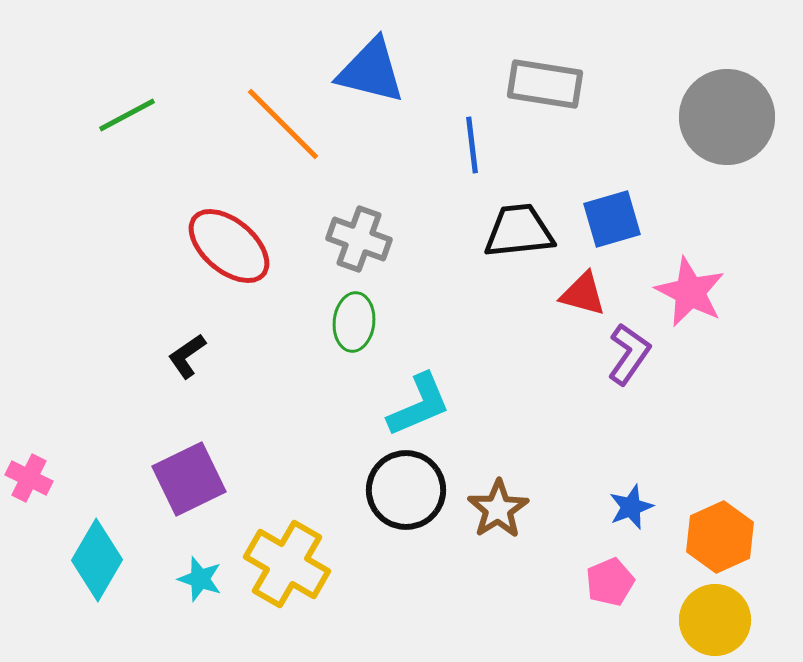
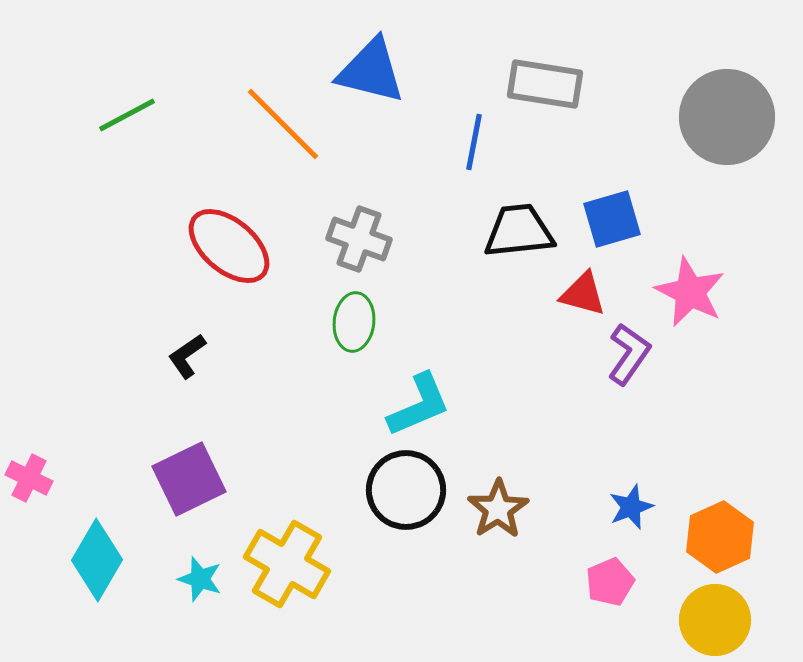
blue line: moved 2 px right, 3 px up; rotated 18 degrees clockwise
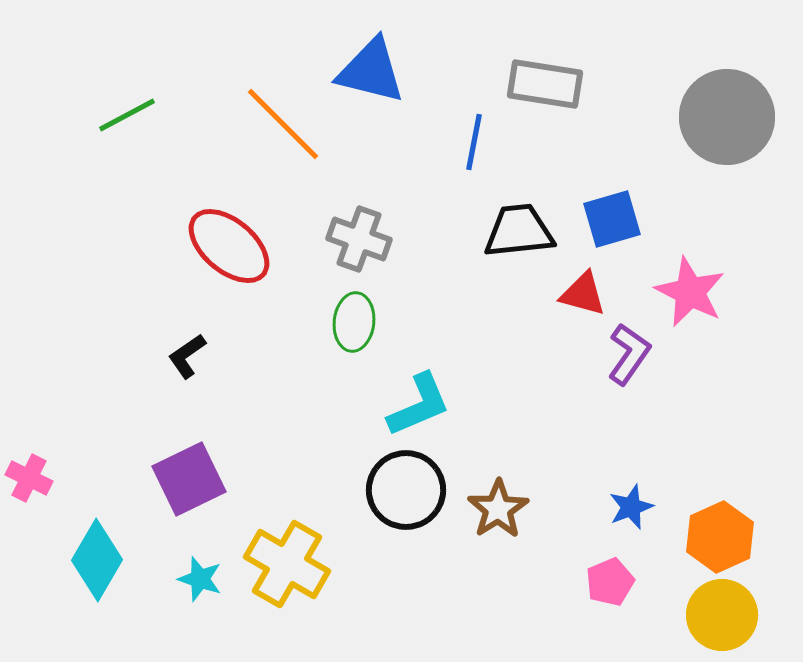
yellow circle: moved 7 px right, 5 px up
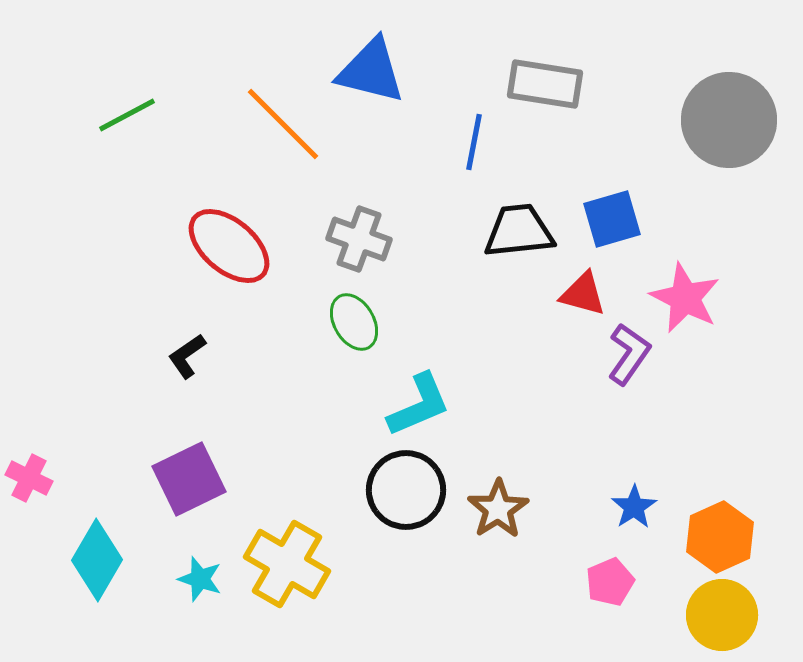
gray circle: moved 2 px right, 3 px down
pink star: moved 5 px left, 6 px down
green ellipse: rotated 36 degrees counterclockwise
blue star: moved 3 px right; rotated 12 degrees counterclockwise
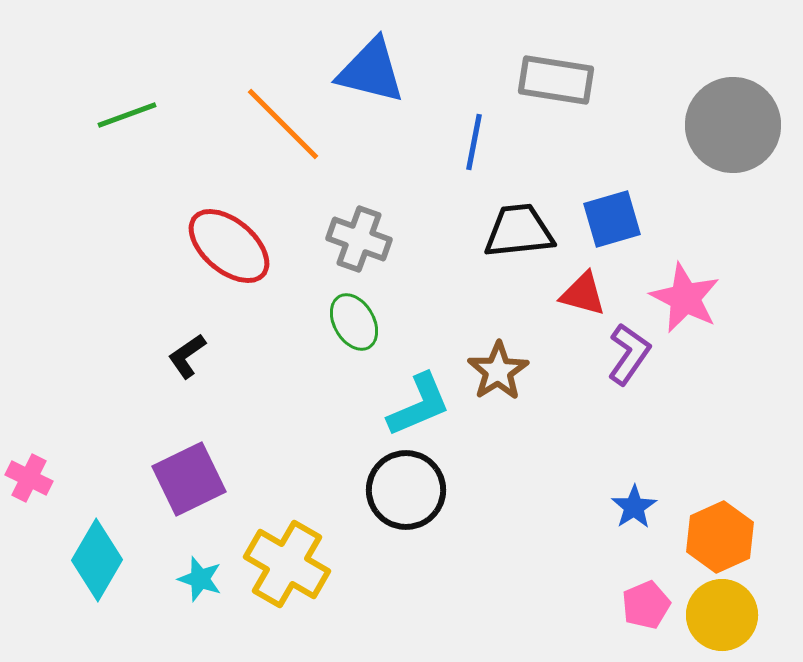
gray rectangle: moved 11 px right, 4 px up
green line: rotated 8 degrees clockwise
gray circle: moved 4 px right, 5 px down
brown star: moved 138 px up
pink pentagon: moved 36 px right, 23 px down
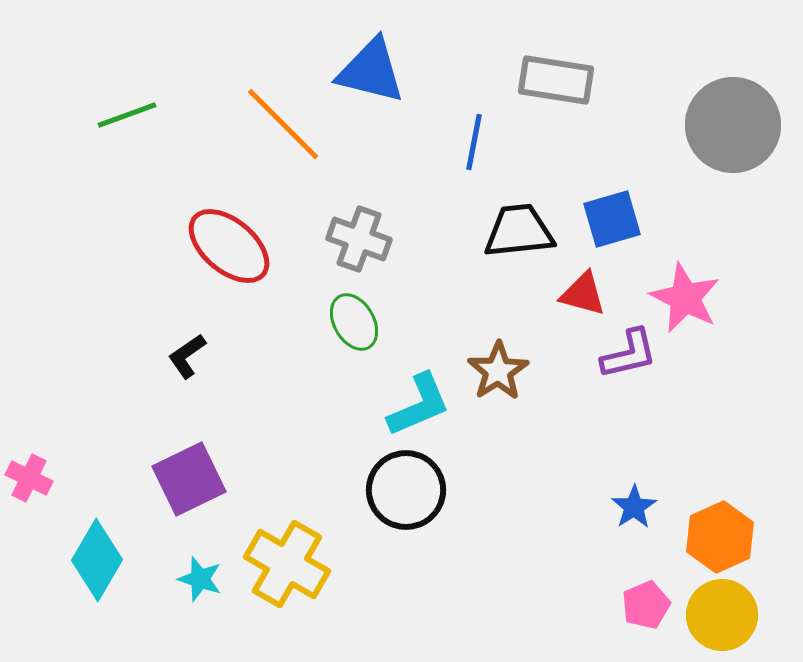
purple L-shape: rotated 42 degrees clockwise
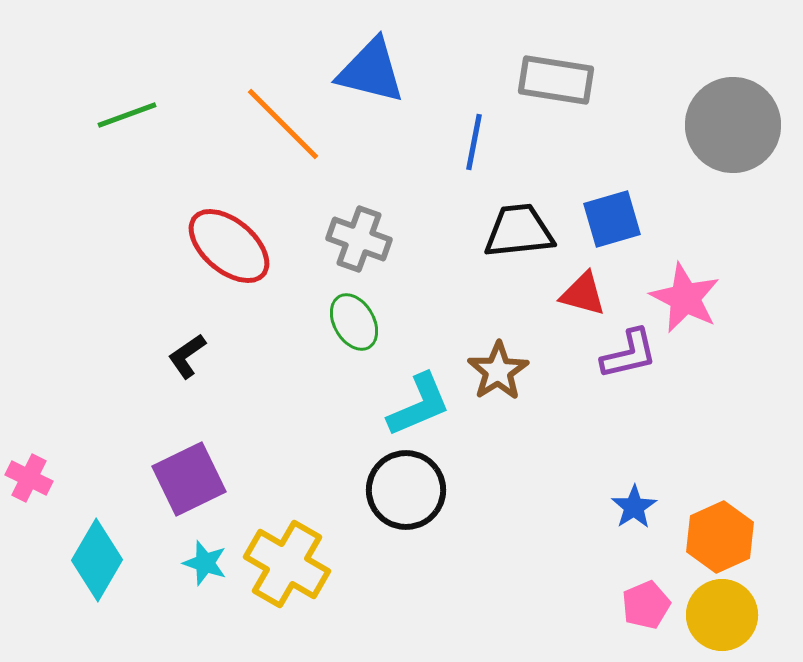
cyan star: moved 5 px right, 16 px up
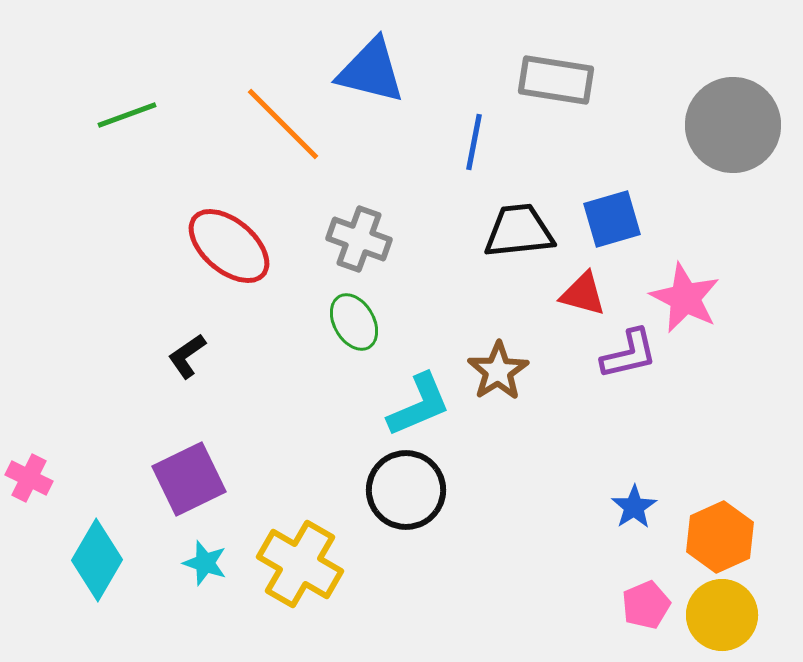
yellow cross: moved 13 px right
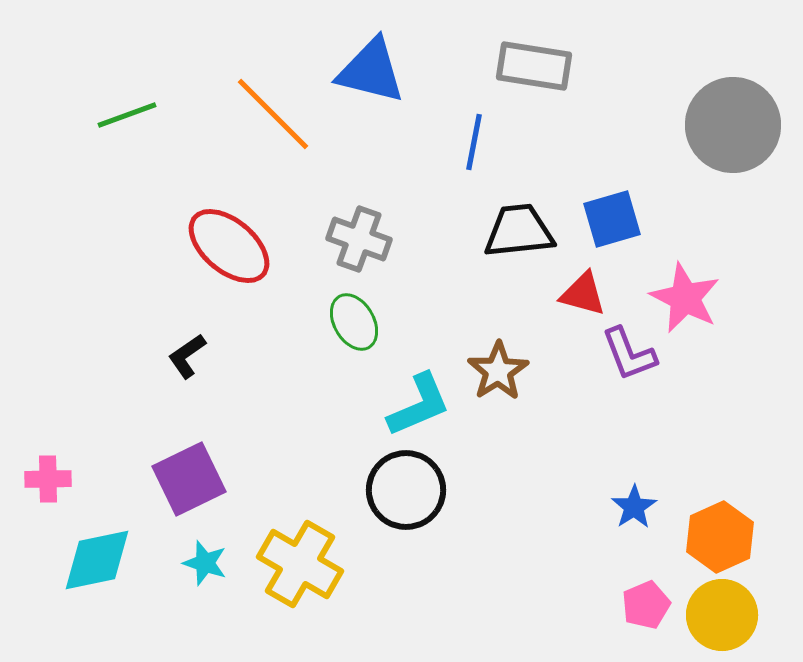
gray rectangle: moved 22 px left, 14 px up
orange line: moved 10 px left, 10 px up
purple L-shape: rotated 82 degrees clockwise
pink cross: moved 19 px right, 1 px down; rotated 27 degrees counterclockwise
cyan diamond: rotated 48 degrees clockwise
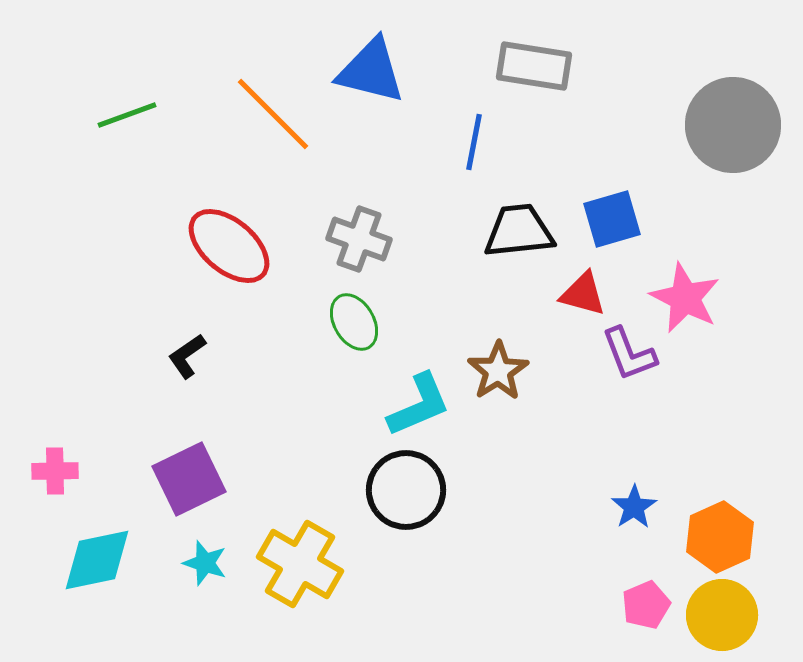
pink cross: moved 7 px right, 8 px up
